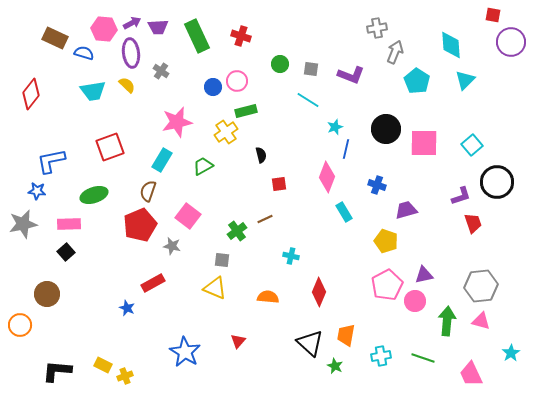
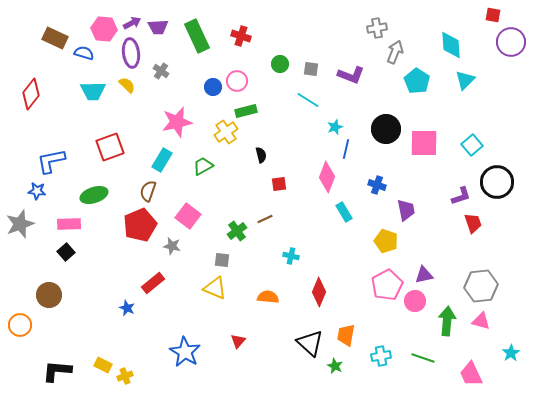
cyan trapezoid at (93, 91): rotated 8 degrees clockwise
purple trapezoid at (406, 210): rotated 95 degrees clockwise
gray star at (23, 224): moved 3 px left; rotated 8 degrees counterclockwise
red rectangle at (153, 283): rotated 10 degrees counterclockwise
brown circle at (47, 294): moved 2 px right, 1 px down
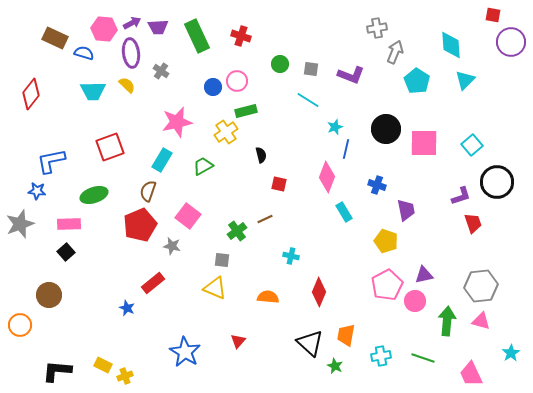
red square at (279, 184): rotated 21 degrees clockwise
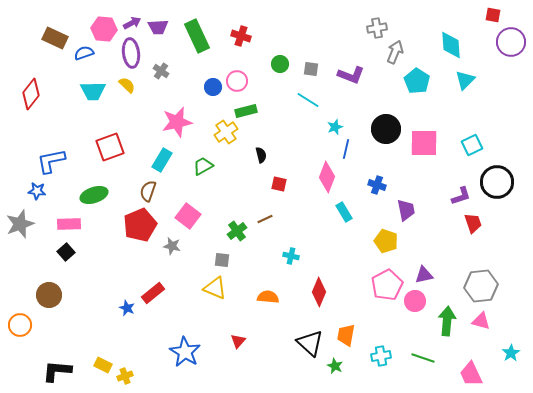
blue semicircle at (84, 53): rotated 36 degrees counterclockwise
cyan square at (472, 145): rotated 15 degrees clockwise
red rectangle at (153, 283): moved 10 px down
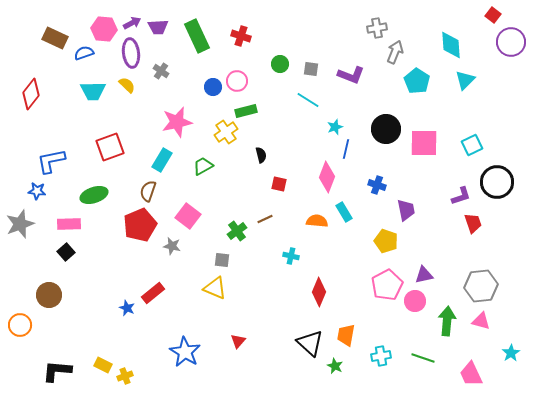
red square at (493, 15): rotated 28 degrees clockwise
orange semicircle at (268, 297): moved 49 px right, 76 px up
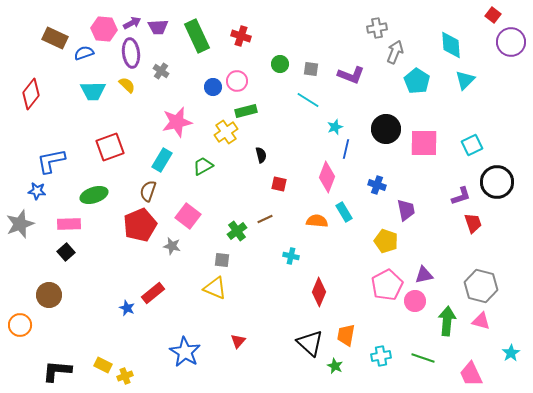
gray hexagon at (481, 286): rotated 20 degrees clockwise
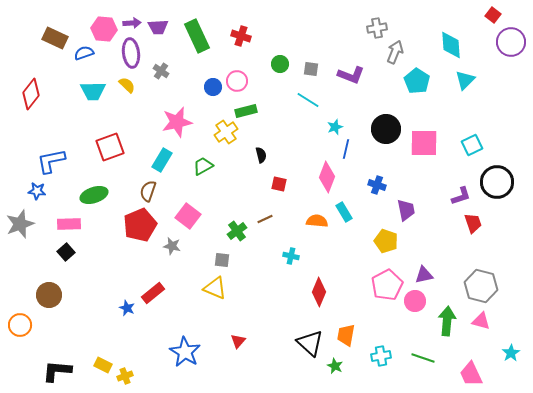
purple arrow at (132, 23): rotated 24 degrees clockwise
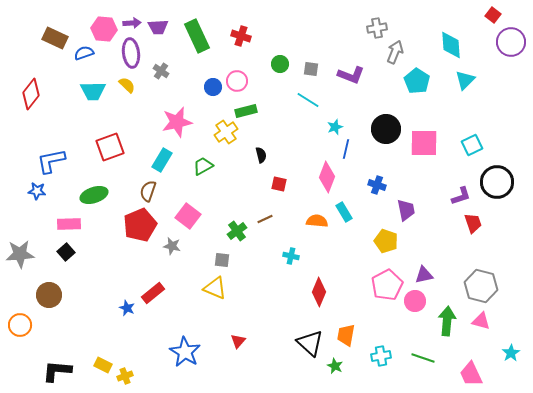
gray star at (20, 224): moved 30 px down; rotated 16 degrees clockwise
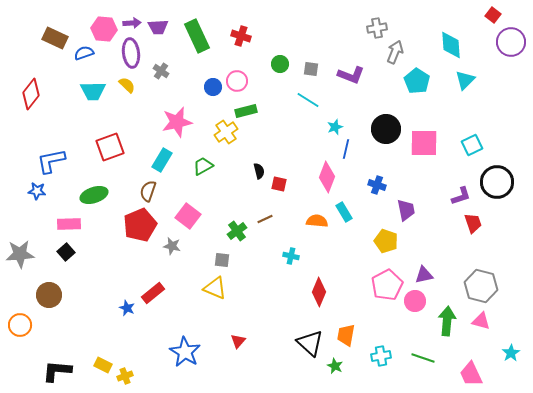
black semicircle at (261, 155): moved 2 px left, 16 px down
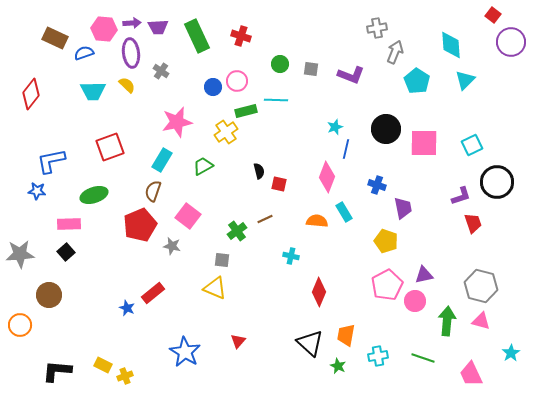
cyan line at (308, 100): moved 32 px left; rotated 30 degrees counterclockwise
brown semicircle at (148, 191): moved 5 px right
purple trapezoid at (406, 210): moved 3 px left, 2 px up
cyan cross at (381, 356): moved 3 px left
green star at (335, 366): moved 3 px right
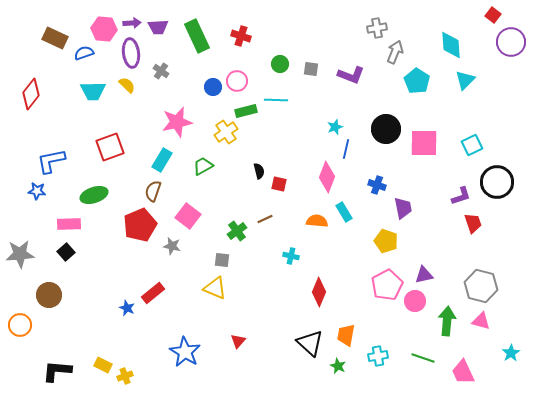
pink trapezoid at (471, 374): moved 8 px left, 2 px up
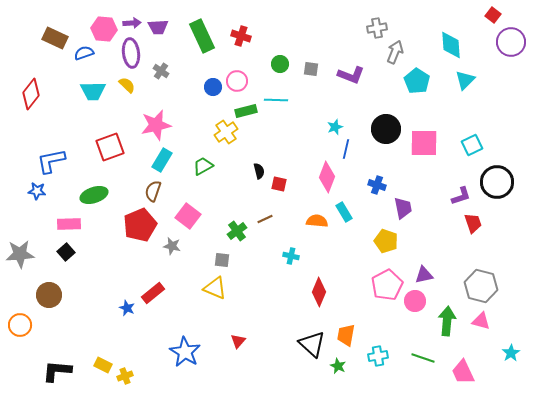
green rectangle at (197, 36): moved 5 px right
pink star at (177, 122): moved 21 px left, 3 px down
black triangle at (310, 343): moved 2 px right, 1 px down
